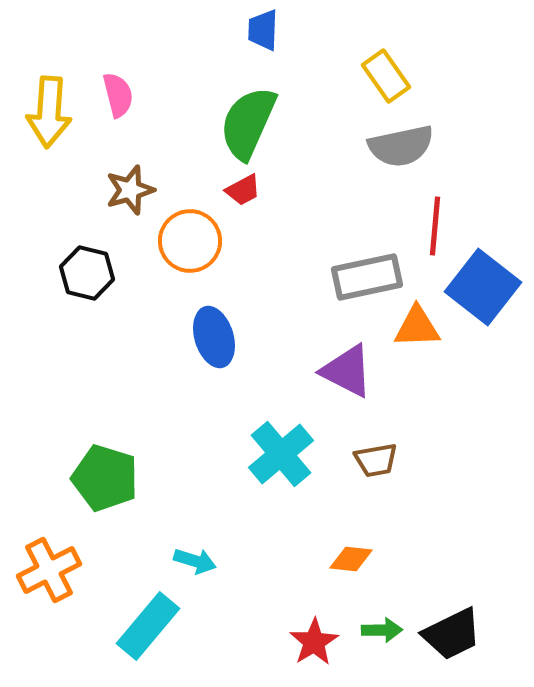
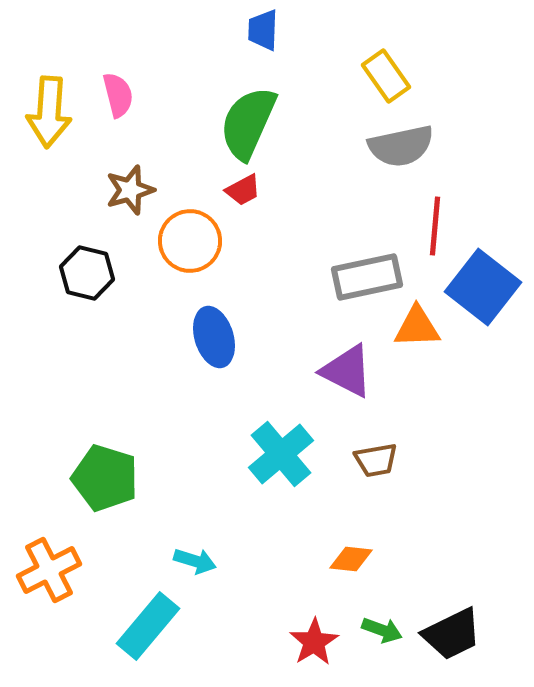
green arrow: rotated 21 degrees clockwise
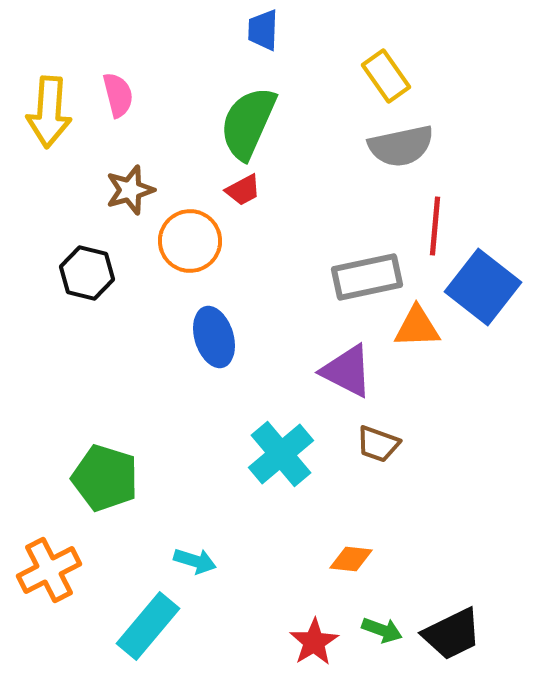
brown trapezoid: moved 2 px right, 16 px up; rotated 30 degrees clockwise
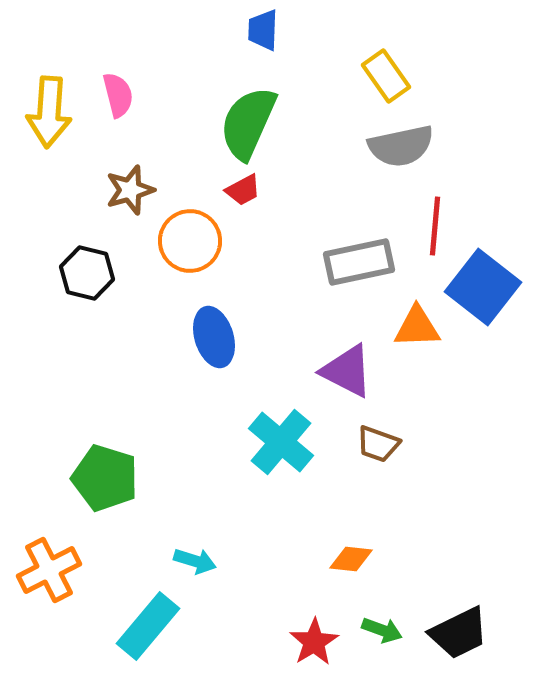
gray rectangle: moved 8 px left, 15 px up
cyan cross: moved 12 px up; rotated 10 degrees counterclockwise
black trapezoid: moved 7 px right, 1 px up
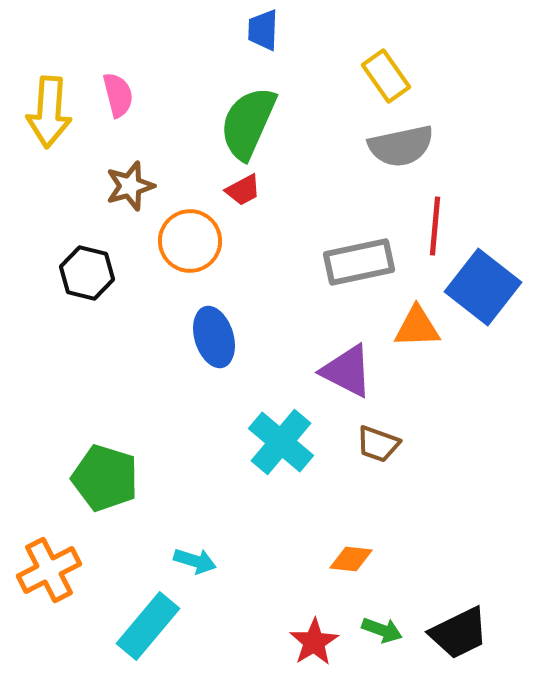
brown star: moved 4 px up
